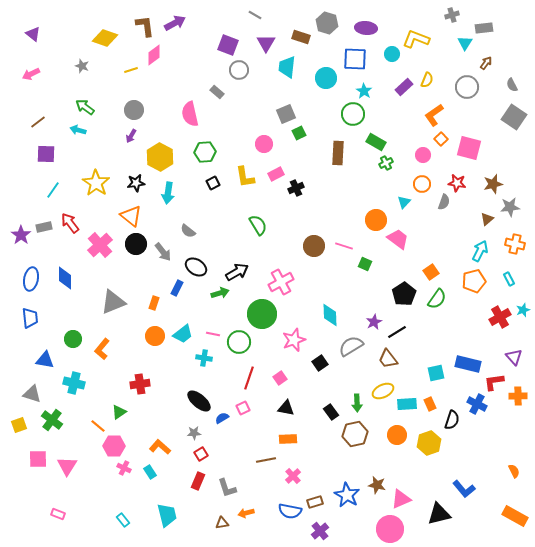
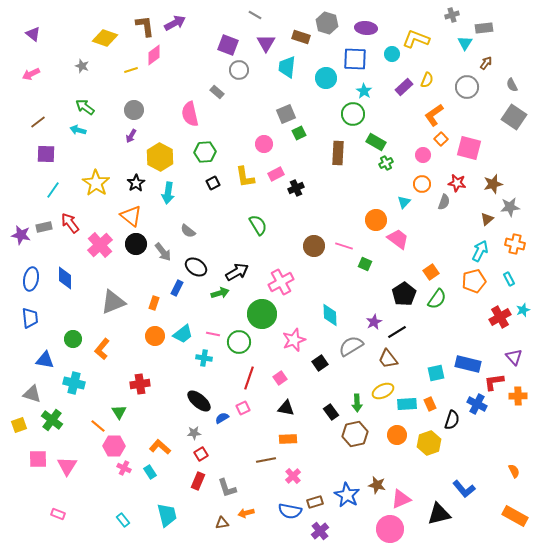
black star at (136, 183): rotated 24 degrees counterclockwise
purple star at (21, 235): rotated 24 degrees counterclockwise
green triangle at (119, 412): rotated 28 degrees counterclockwise
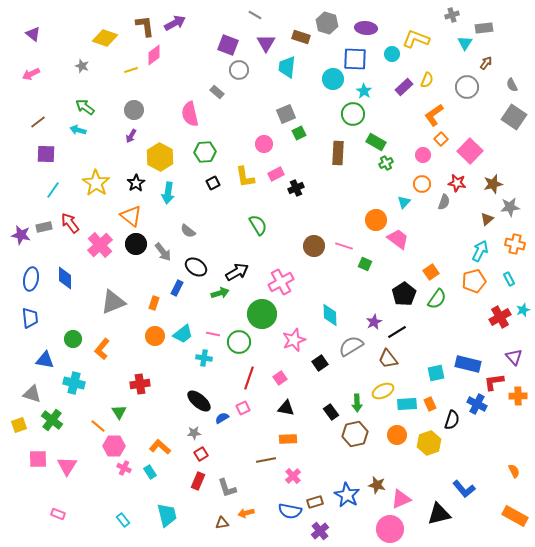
cyan circle at (326, 78): moved 7 px right, 1 px down
pink square at (469, 148): moved 1 px right, 3 px down; rotated 30 degrees clockwise
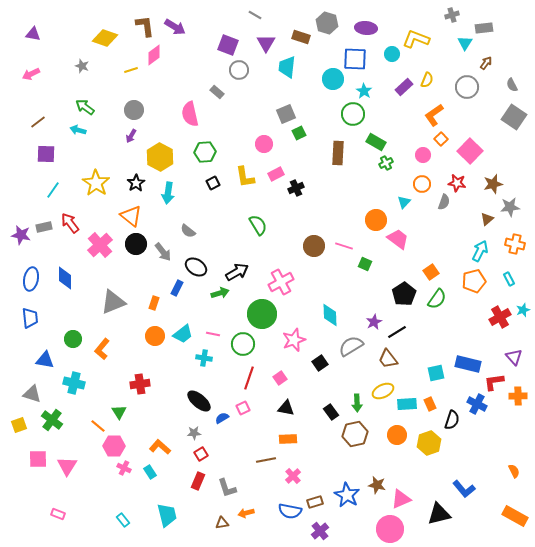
purple arrow at (175, 23): moved 4 px down; rotated 60 degrees clockwise
purple triangle at (33, 34): rotated 28 degrees counterclockwise
green circle at (239, 342): moved 4 px right, 2 px down
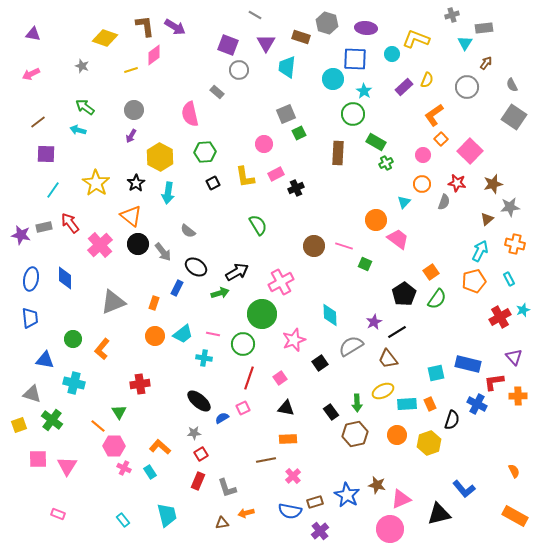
black circle at (136, 244): moved 2 px right
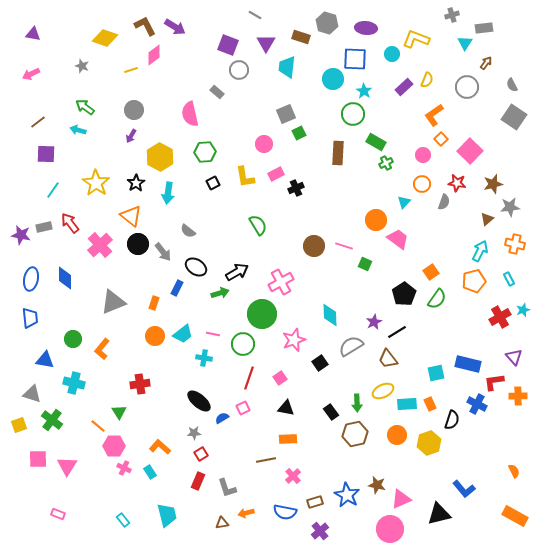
brown L-shape at (145, 26): rotated 20 degrees counterclockwise
blue semicircle at (290, 511): moved 5 px left, 1 px down
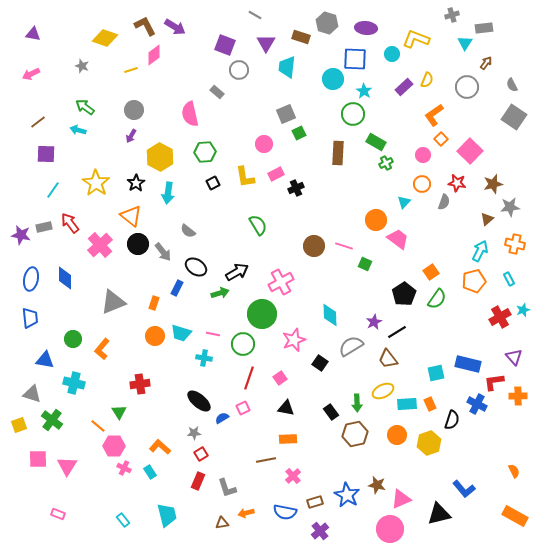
purple square at (228, 45): moved 3 px left
cyan trapezoid at (183, 334): moved 2 px left, 1 px up; rotated 55 degrees clockwise
black square at (320, 363): rotated 21 degrees counterclockwise
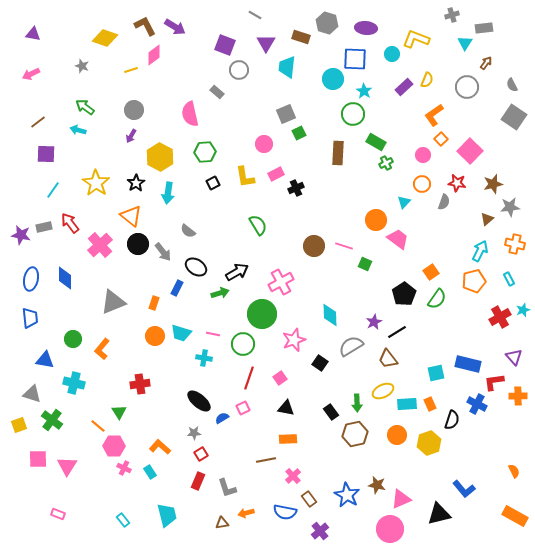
brown rectangle at (315, 502): moved 6 px left, 3 px up; rotated 70 degrees clockwise
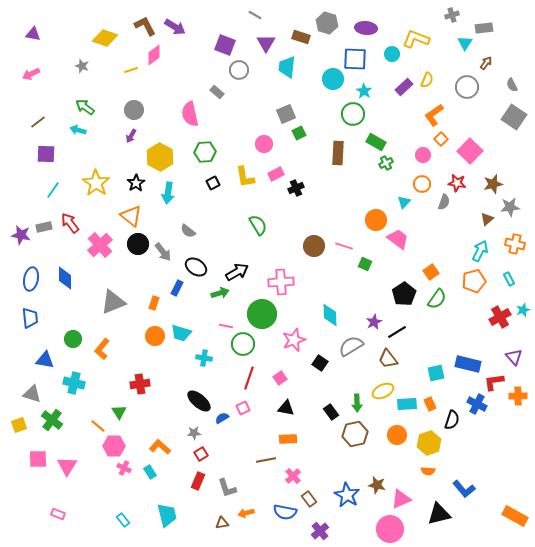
pink cross at (281, 282): rotated 25 degrees clockwise
pink line at (213, 334): moved 13 px right, 8 px up
orange semicircle at (514, 471): moved 86 px left; rotated 120 degrees clockwise
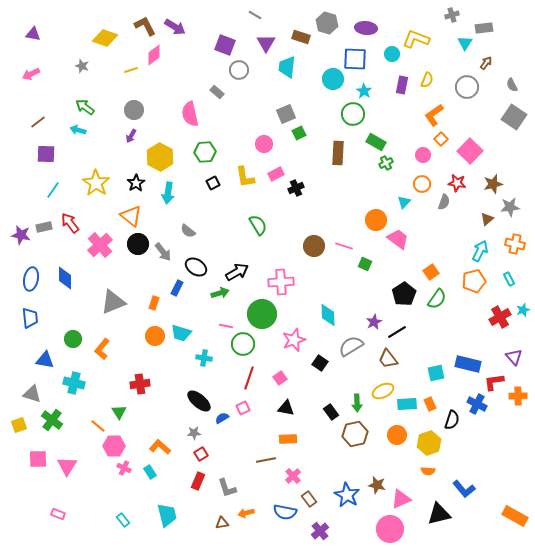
purple rectangle at (404, 87): moved 2 px left, 2 px up; rotated 36 degrees counterclockwise
cyan diamond at (330, 315): moved 2 px left
